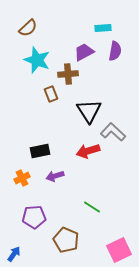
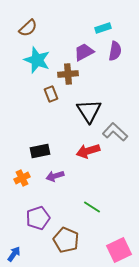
cyan rectangle: rotated 14 degrees counterclockwise
gray L-shape: moved 2 px right
purple pentagon: moved 4 px right, 1 px down; rotated 15 degrees counterclockwise
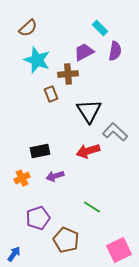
cyan rectangle: moved 3 px left; rotated 63 degrees clockwise
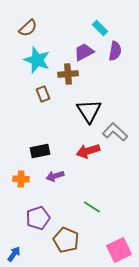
brown rectangle: moved 8 px left
orange cross: moved 1 px left, 1 px down; rotated 28 degrees clockwise
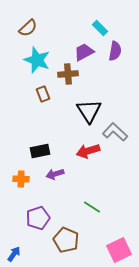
purple arrow: moved 2 px up
